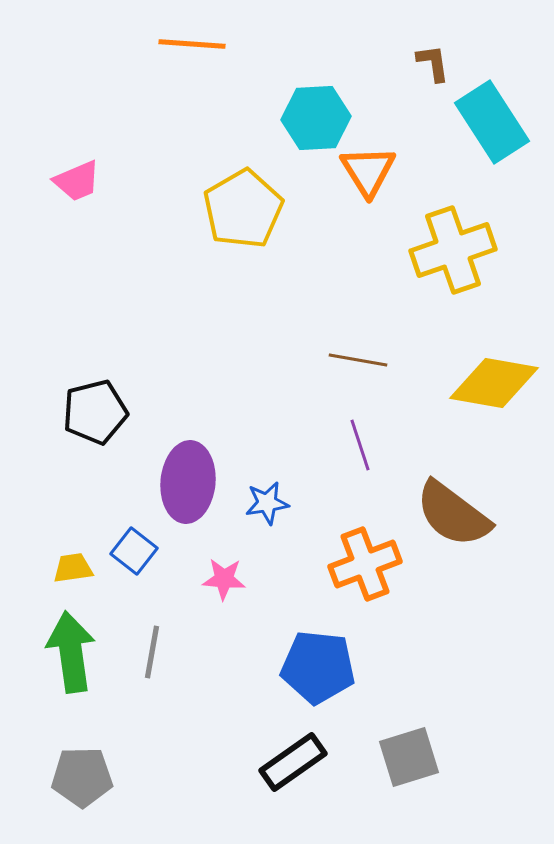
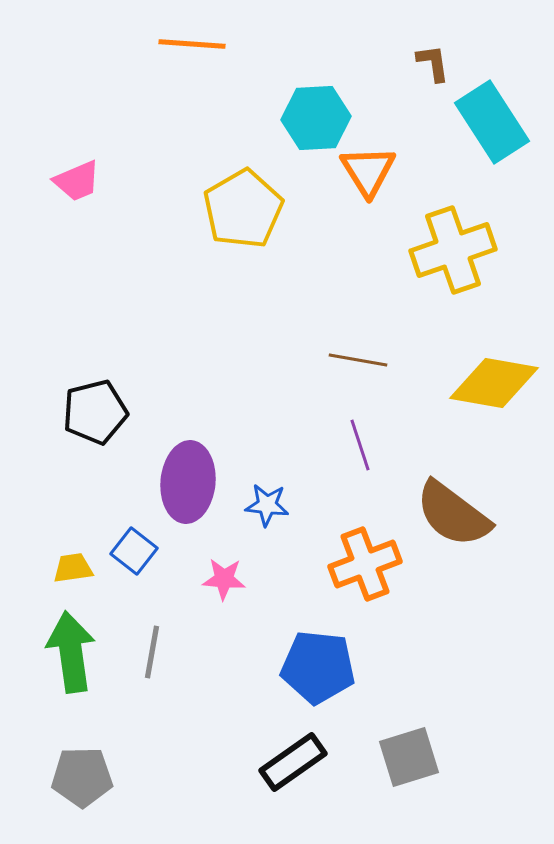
blue star: moved 2 px down; rotated 15 degrees clockwise
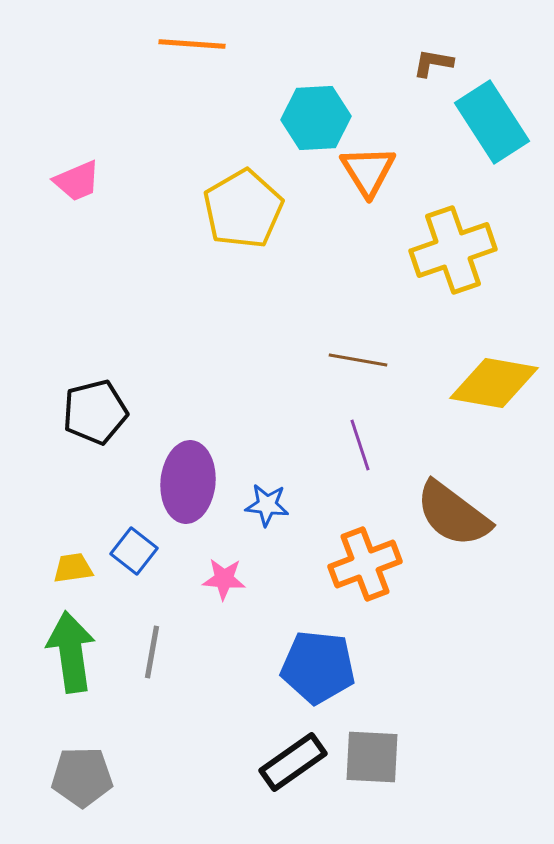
brown L-shape: rotated 72 degrees counterclockwise
gray square: moved 37 px left; rotated 20 degrees clockwise
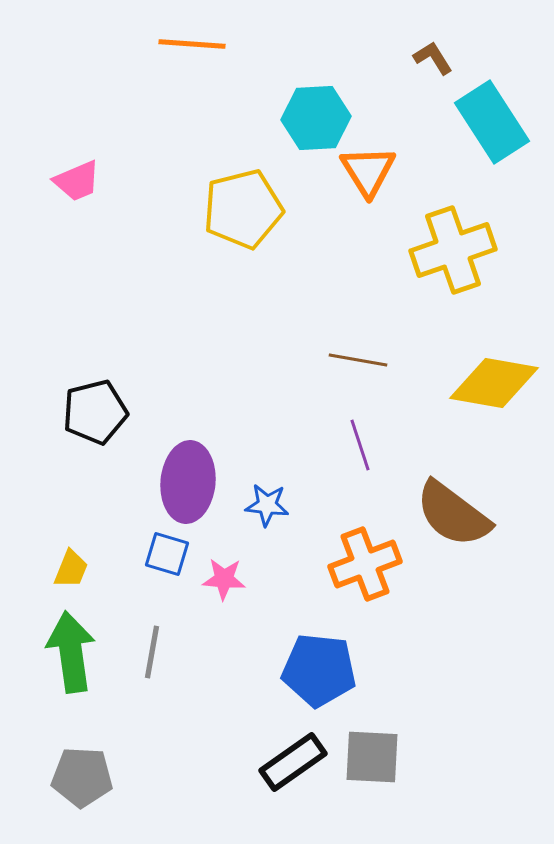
brown L-shape: moved 5 px up; rotated 48 degrees clockwise
yellow pentagon: rotated 16 degrees clockwise
blue square: moved 33 px right, 3 px down; rotated 21 degrees counterclockwise
yellow trapezoid: moved 2 px left, 1 px down; rotated 120 degrees clockwise
blue pentagon: moved 1 px right, 3 px down
gray pentagon: rotated 4 degrees clockwise
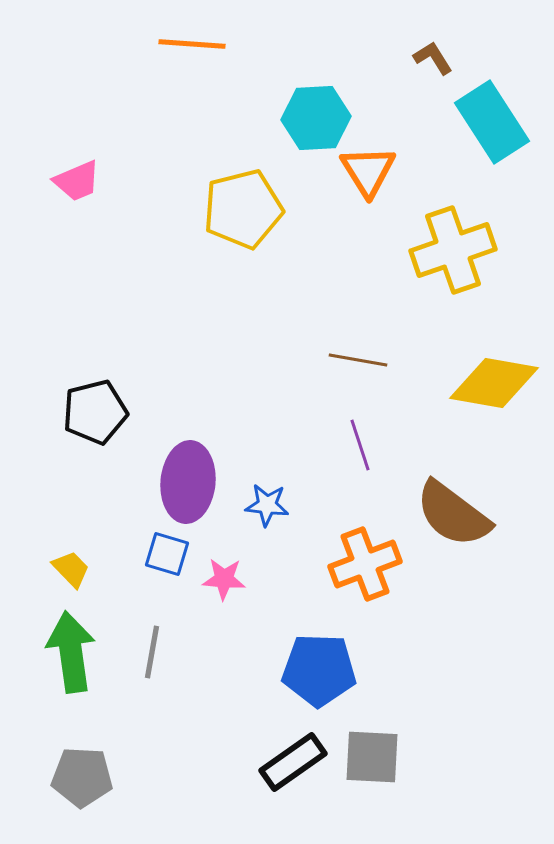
yellow trapezoid: rotated 66 degrees counterclockwise
blue pentagon: rotated 4 degrees counterclockwise
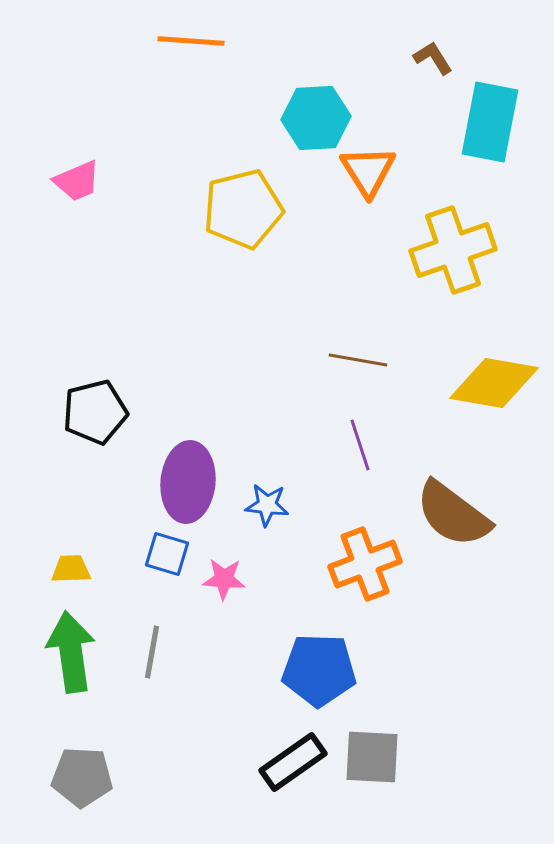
orange line: moved 1 px left, 3 px up
cyan rectangle: moved 2 px left; rotated 44 degrees clockwise
yellow trapezoid: rotated 48 degrees counterclockwise
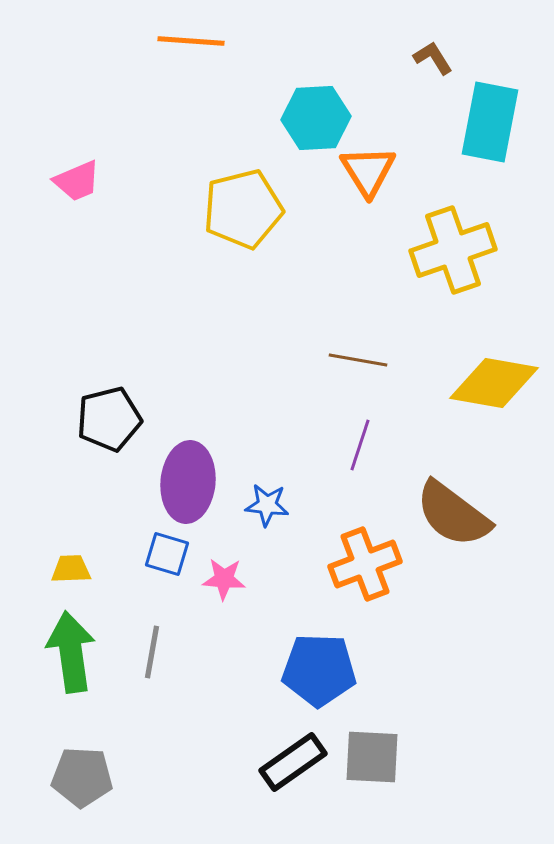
black pentagon: moved 14 px right, 7 px down
purple line: rotated 36 degrees clockwise
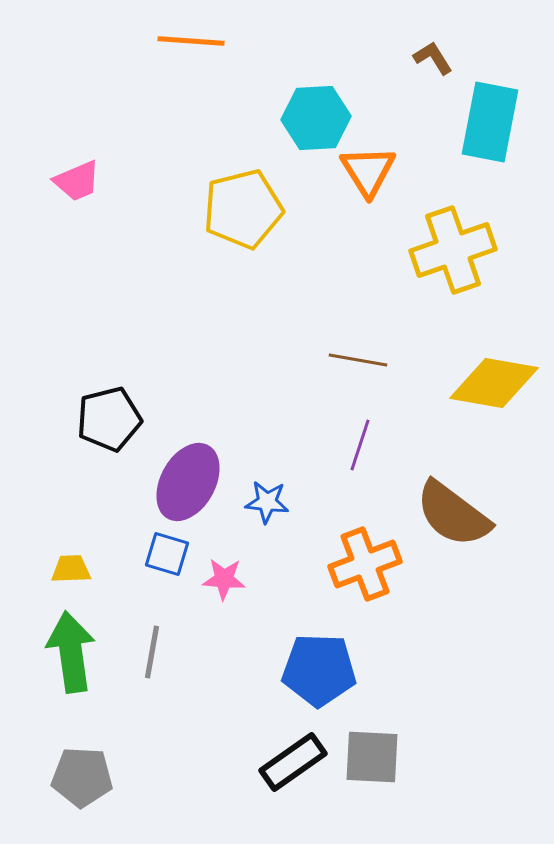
purple ellipse: rotated 24 degrees clockwise
blue star: moved 3 px up
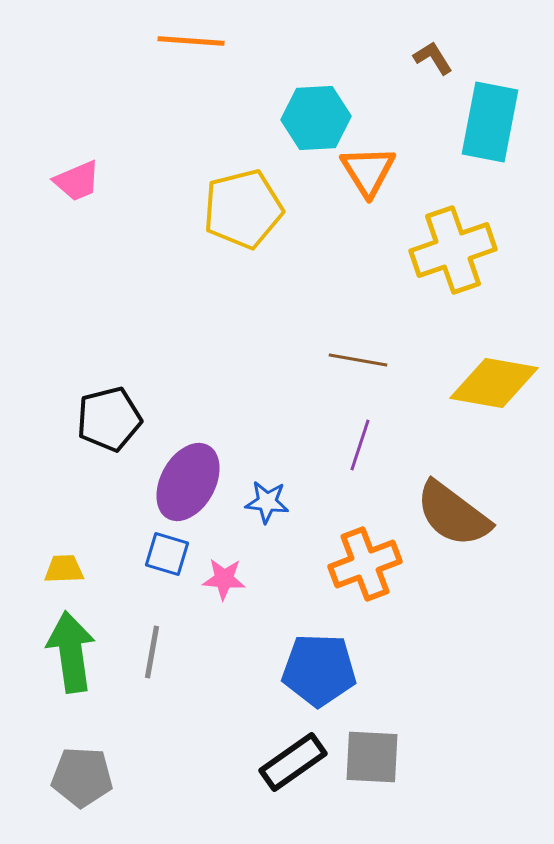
yellow trapezoid: moved 7 px left
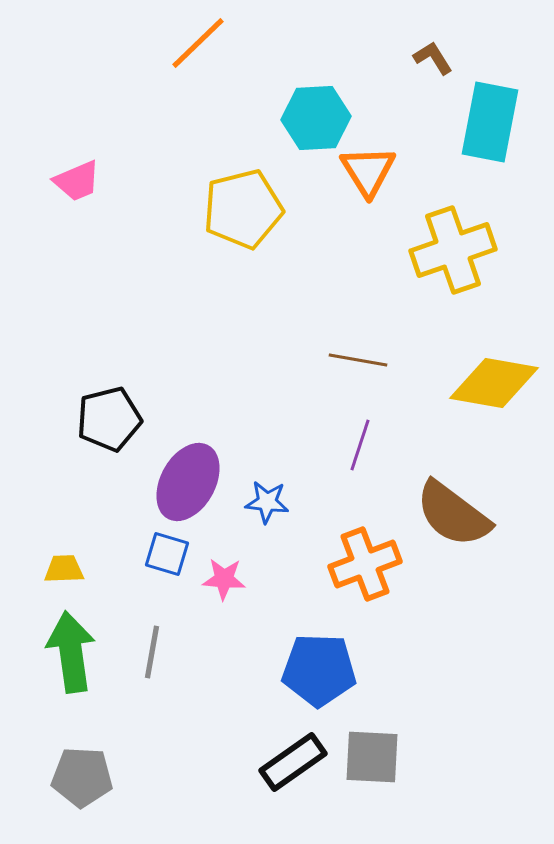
orange line: moved 7 px right, 2 px down; rotated 48 degrees counterclockwise
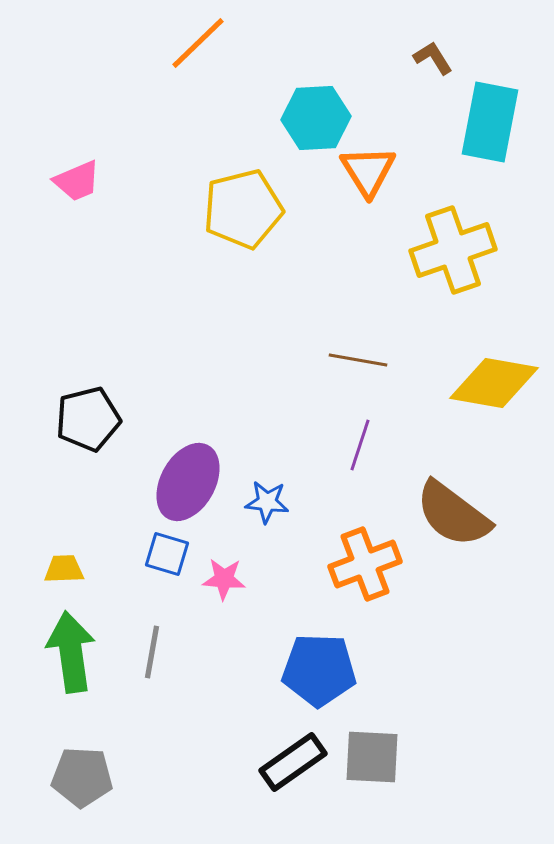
black pentagon: moved 21 px left
